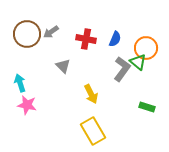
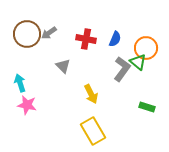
gray arrow: moved 2 px left, 1 px down
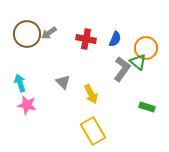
gray triangle: moved 16 px down
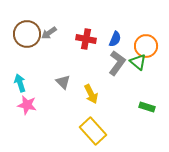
orange circle: moved 2 px up
gray L-shape: moved 5 px left, 6 px up
yellow rectangle: rotated 12 degrees counterclockwise
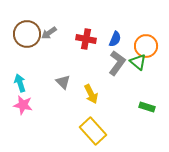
pink star: moved 4 px left
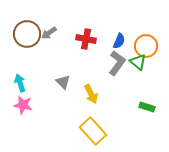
blue semicircle: moved 4 px right, 2 px down
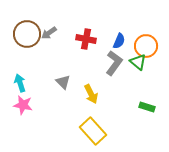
gray L-shape: moved 3 px left
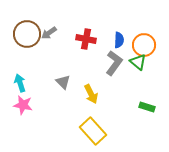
blue semicircle: moved 1 px up; rotated 21 degrees counterclockwise
orange circle: moved 2 px left, 1 px up
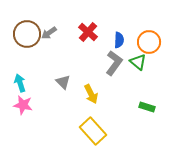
red cross: moved 2 px right, 7 px up; rotated 30 degrees clockwise
orange circle: moved 5 px right, 3 px up
